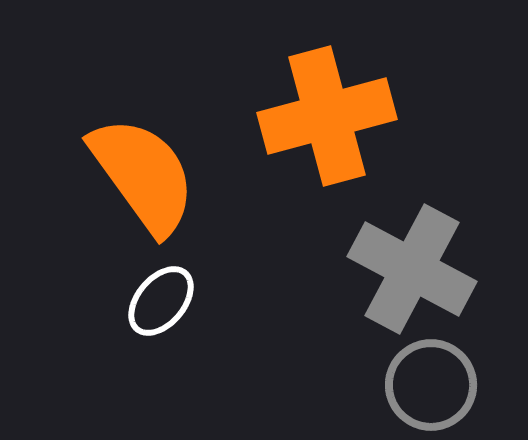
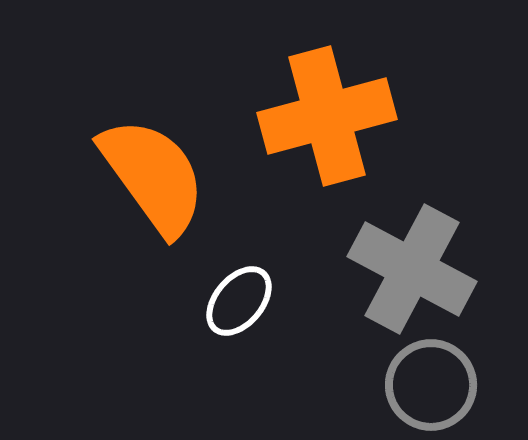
orange semicircle: moved 10 px right, 1 px down
white ellipse: moved 78 px right
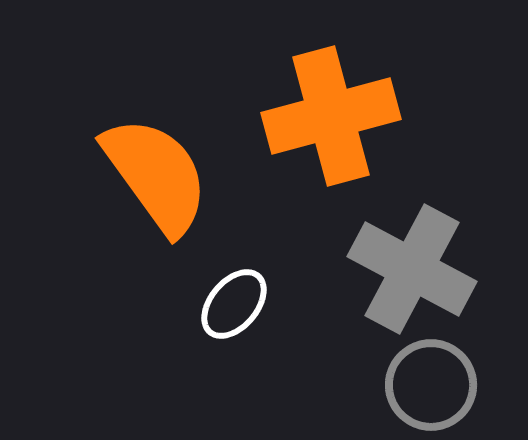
orange cross: moved 4 px right
orange semicircle: moved 3 px right, 1 px up
white ellipse: moved 5 px left, 3 px down
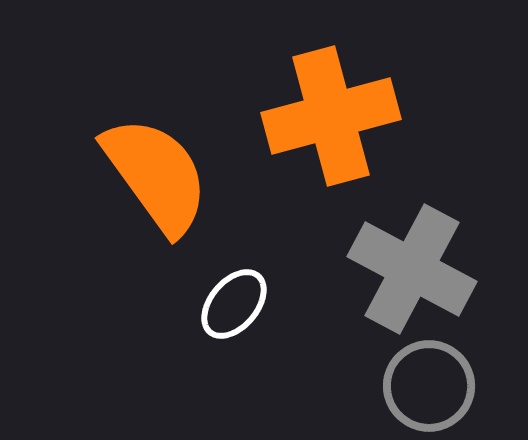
gray circle: moved 2 px left, 1 px down
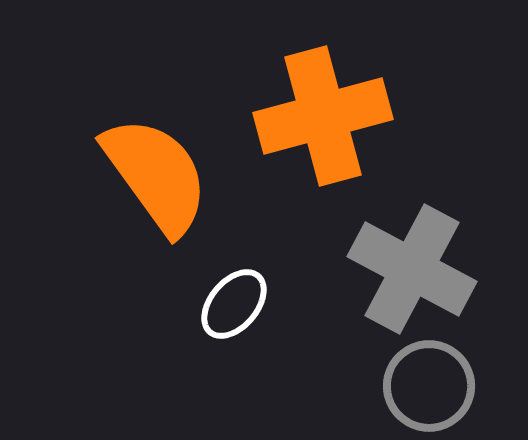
orange cross: moved 8 px left
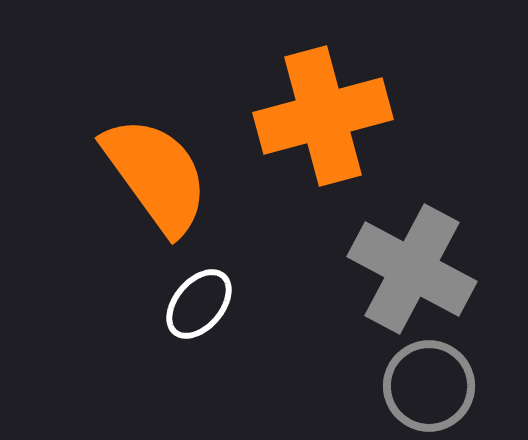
white ellipse: moved 35 px left
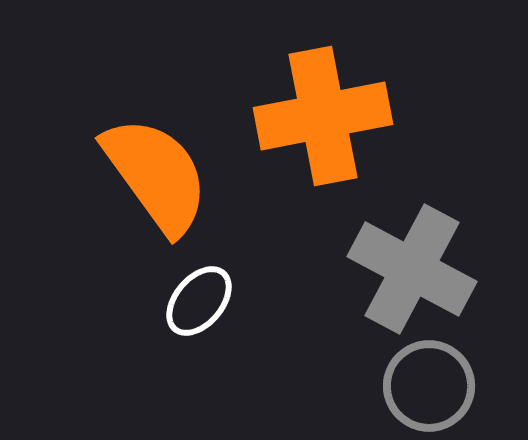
orange cross: rotated 4 degrees clockwise
white ellipse: moved 3 px up
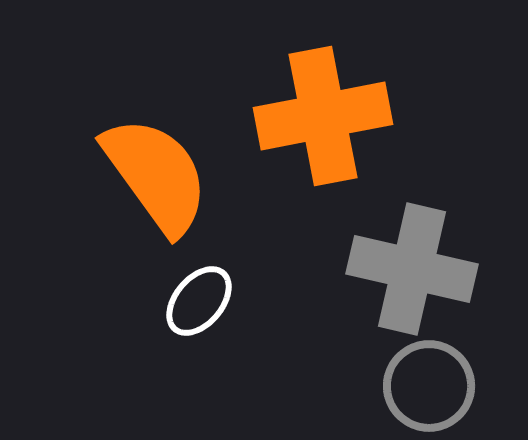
gray cross: rotated 15 degrees counterclockwise
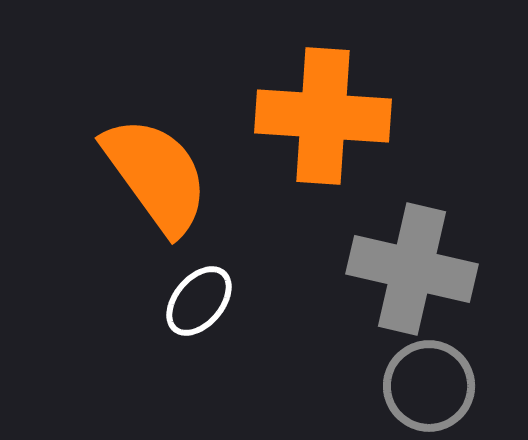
orange cross: rotated 15 degrees clockwise
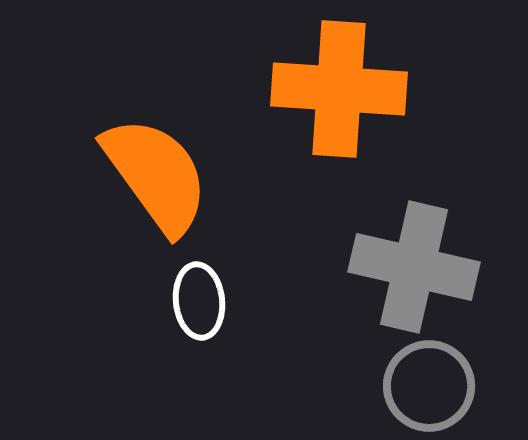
orange cross: moved 16 px right, 27 px up
gray cross: moved 2 px right, 2 px up
white ellipse: rotated 46 degrees counterclockwise
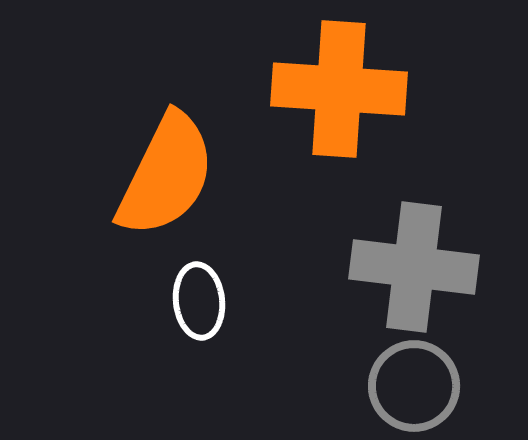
orange semicircle: moved 10 px right; rotated 62 degrees clockwise
gray cross: rotated 6 degrees counterclockwise
gray circle: moved 15 px left
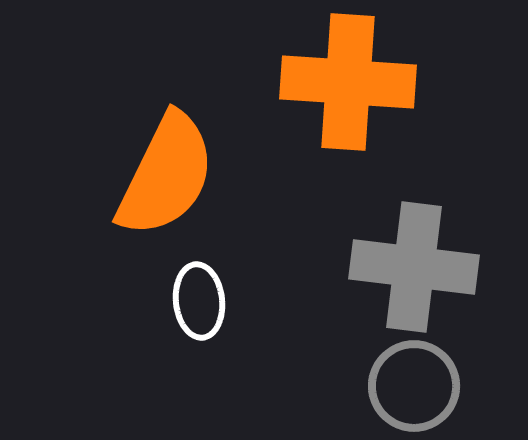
orange cross: moved 9 px right, 7 px up
